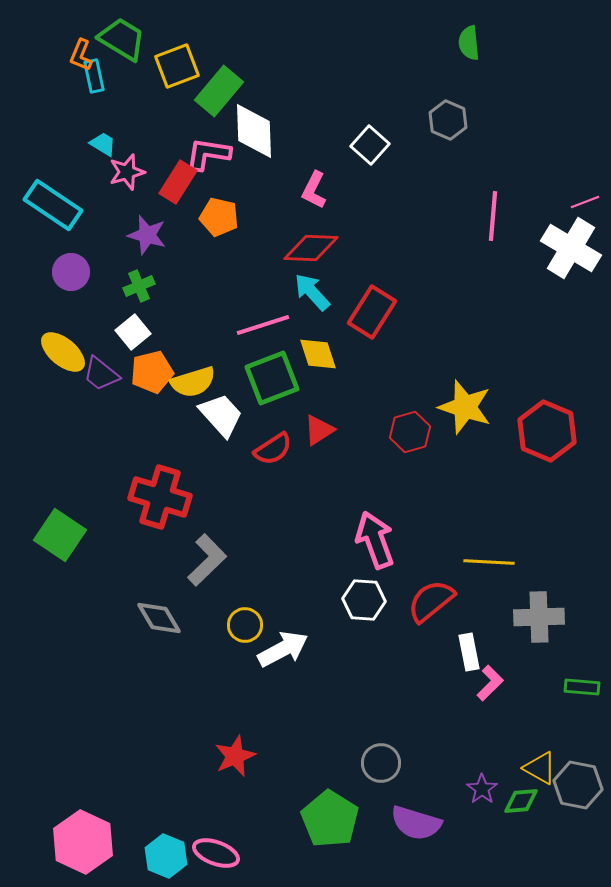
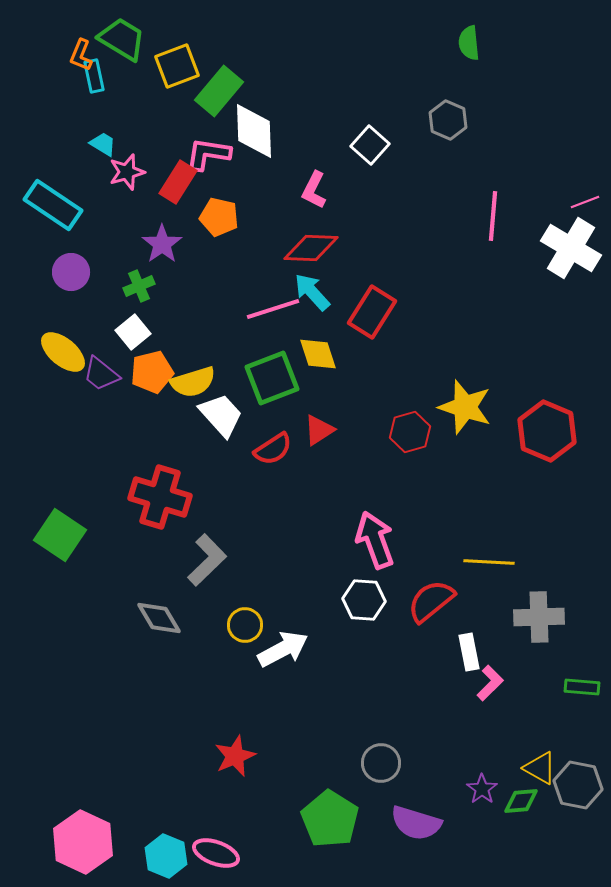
purple star at (147, 235): moved 15 px right, 9 px down; rotated 21 degrees clockwise
pink line at (263, 325): moved 10 px right, 16 px up
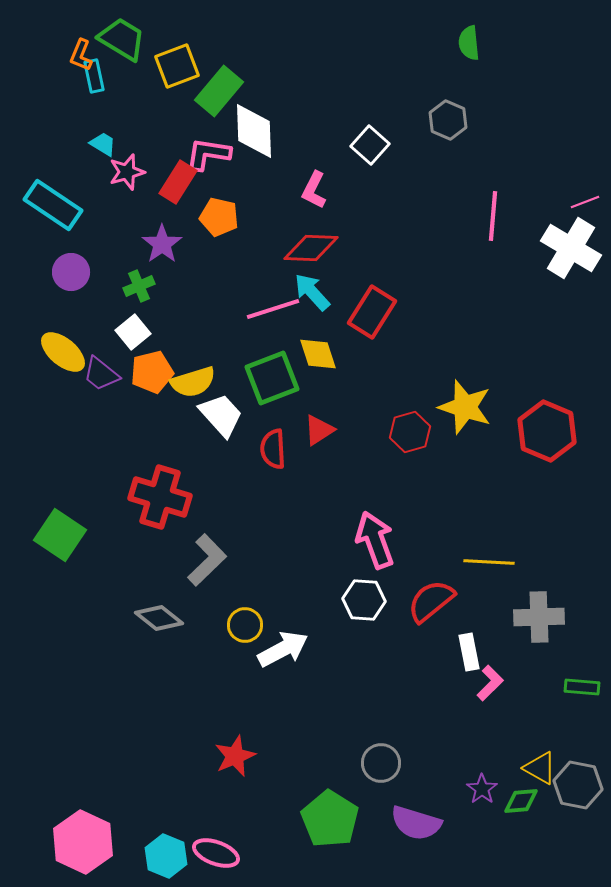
red semicircle at (273, 449): rotated 120 degrees clockwise
gray diamond at (159, 618): rotated 21 degrees counterclockwise
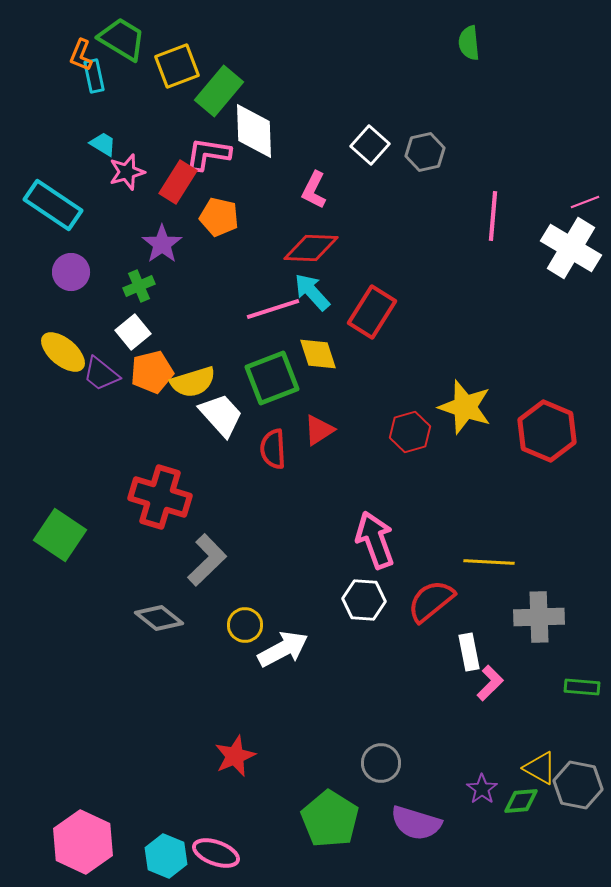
gray hexagon at (448, 120): moved 23 px left, 32 px down; rotated 24 degrees clockwise
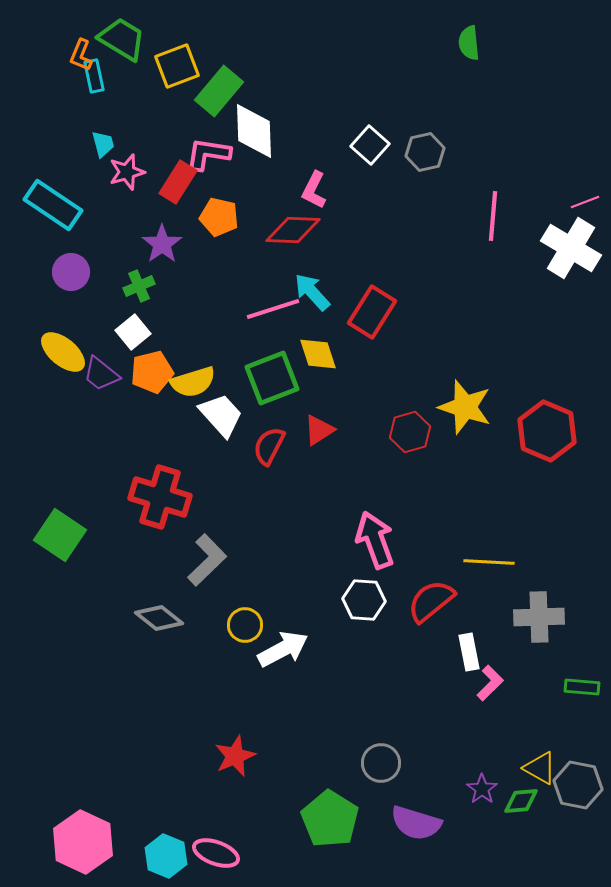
cyan trapezoid at (103, 144): rotated 44 degrees clockwise
red diamond at (311, 248): moved 18 px left, 18 px up
red semicircle at (273, 449): moved 4 px left, 3 px up; rotated 30 degrees clockwise
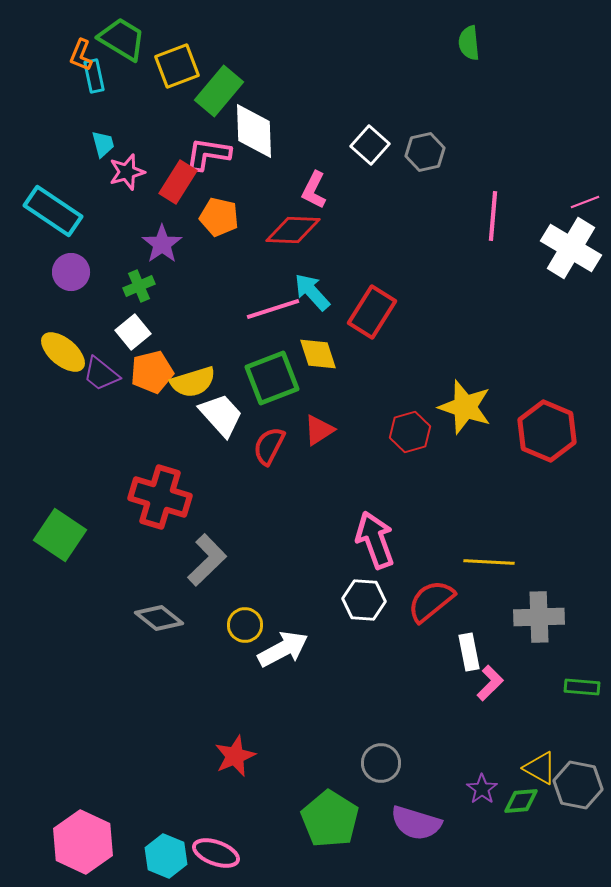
cyan rectangle at (53, 205): moved 6 px down
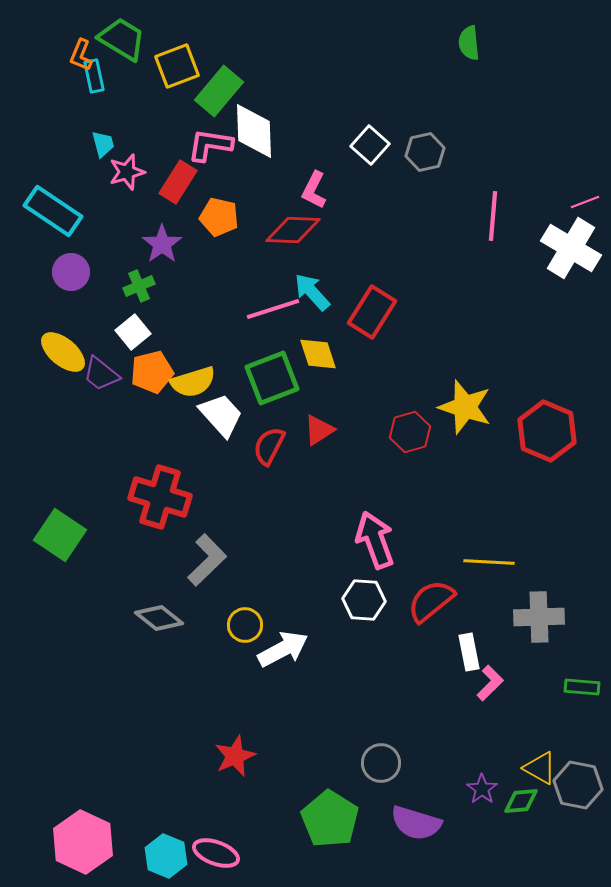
pink L-shape at (208, 154): moved 2 px right, 9 px up
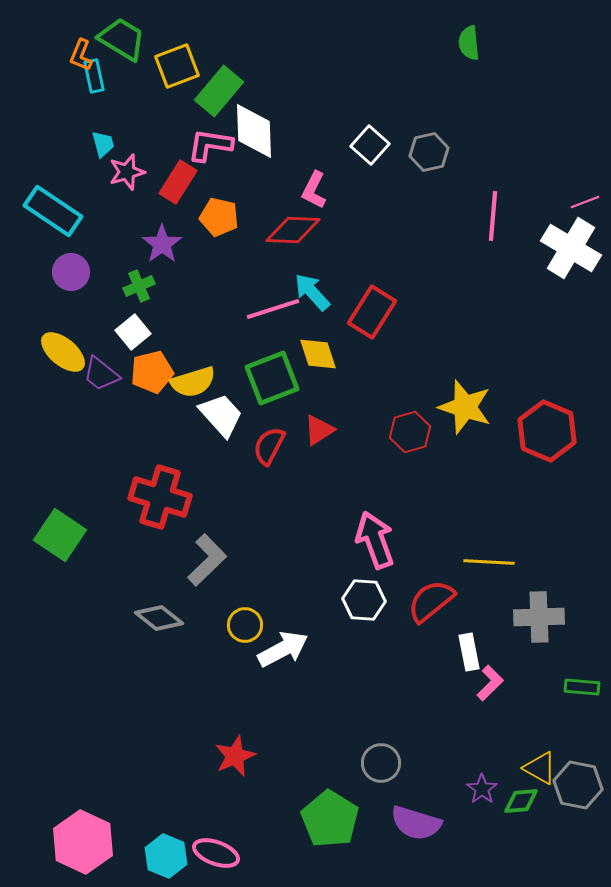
gray hexagon at (425, 152): moved 4 px right
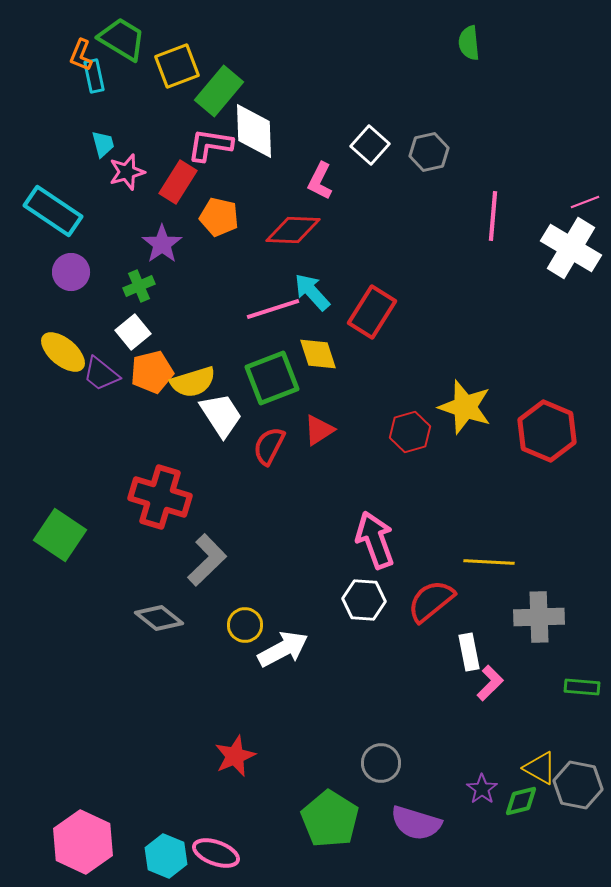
pink L-shape at (314, 190): moved 6 px right, 9 px up
white trapezoid at (221, 415): rotated 9 degrees clockwise
green diamond at (521, 801): rotated 9 degrees counterclockwise
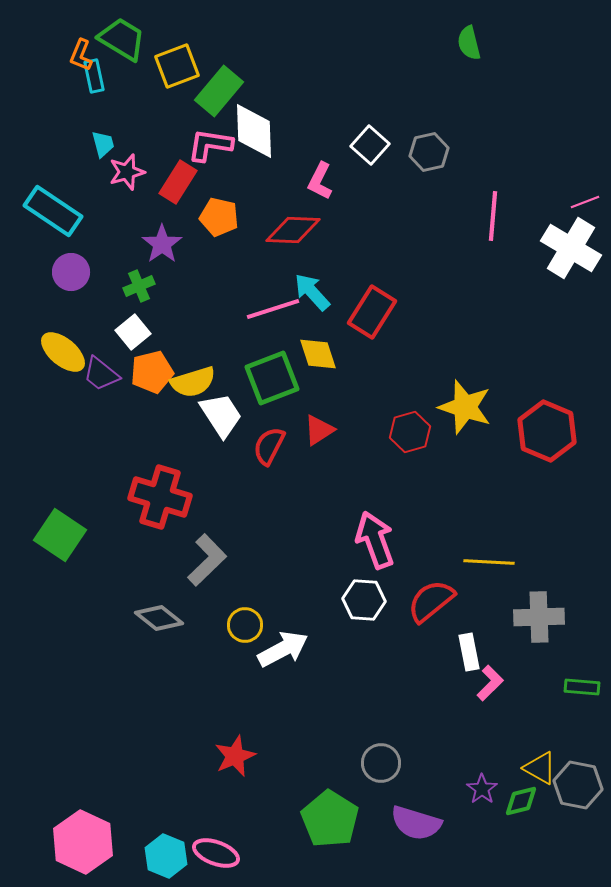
green semicircle at (469, 43): rotated 8 degrees counterclockwise
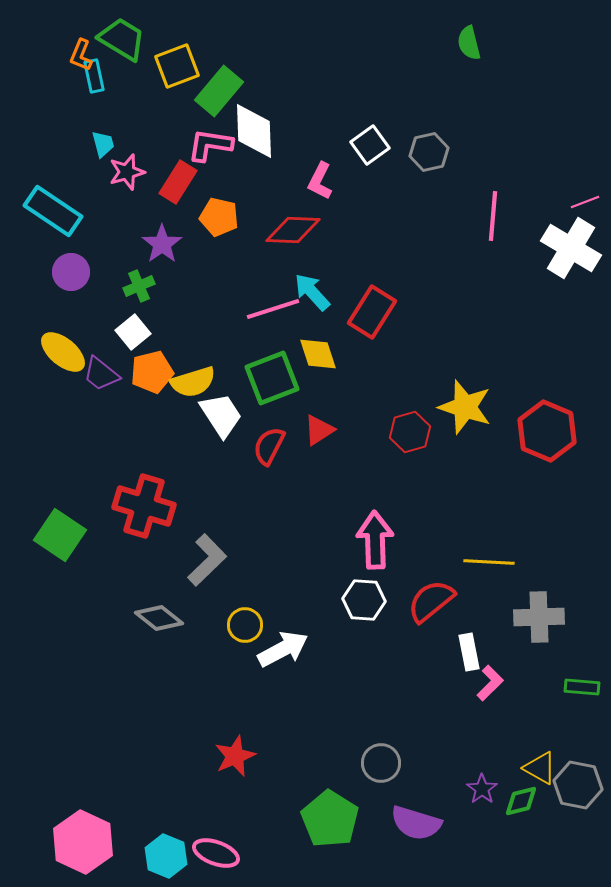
white square at (370, 145): rotated 12 degrees clockwise
red cross at (160, 497): moved 16 px left, 9 px down
pink arrow at (375, 540): rotated 18 degrees clockwise
